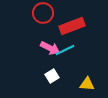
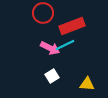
cyan line: moved 5 px up
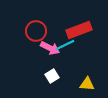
red circle: moved 7 px left, 18 px down
red rectangle: moved 7 px right, 4 px down
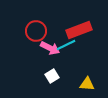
cyan line: moved 1 px right
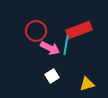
cyan line: rotated 54 degrees counterclockwise
yellow triangle: rotated 21 degrees counterclockwise
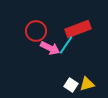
red rectangle: moved 1 px left, 1 px up
cyan line: rotated 24 degrees clockwise
white square: moved 19 px right, 9 px down; rotated 24 degrees counterclockwise
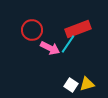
red circle: moved 4 px left, 1 px up
cyan line: moved 2 px right, 1 px up
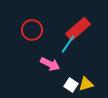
red rectangle: rotated 20 degrees counterclockwise
pink arrow: moved 16 px down
yellow triangle: moved 1 px left
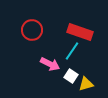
red rectangle: moved 2 px right, 3 px down; rotated 60 degrees clockwise
cyan line: moved 4 px right, 7 px down
white square: moved 9 px up
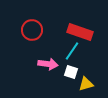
pink arrow: moved 2 px left; rotated 18 degrees counterclockwise
white square: moved 4 px up; rotated 16 degrees counterclockwise
